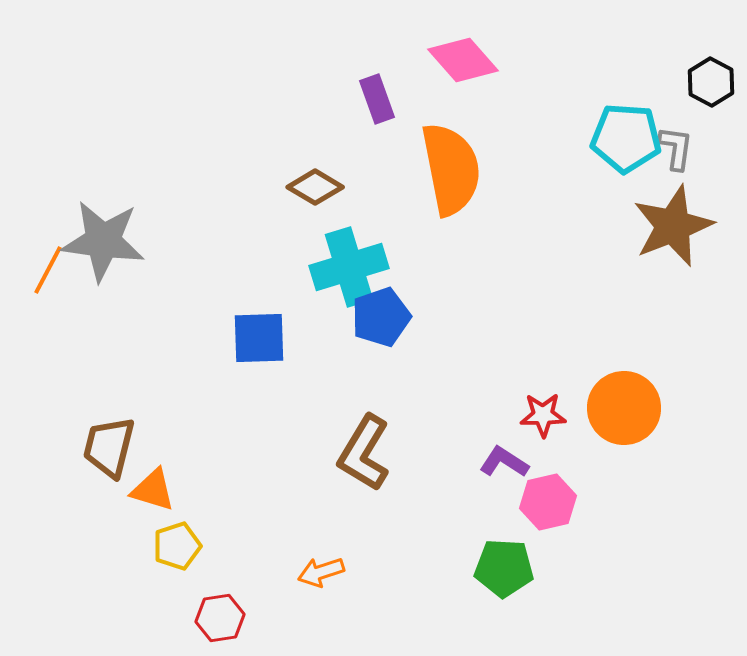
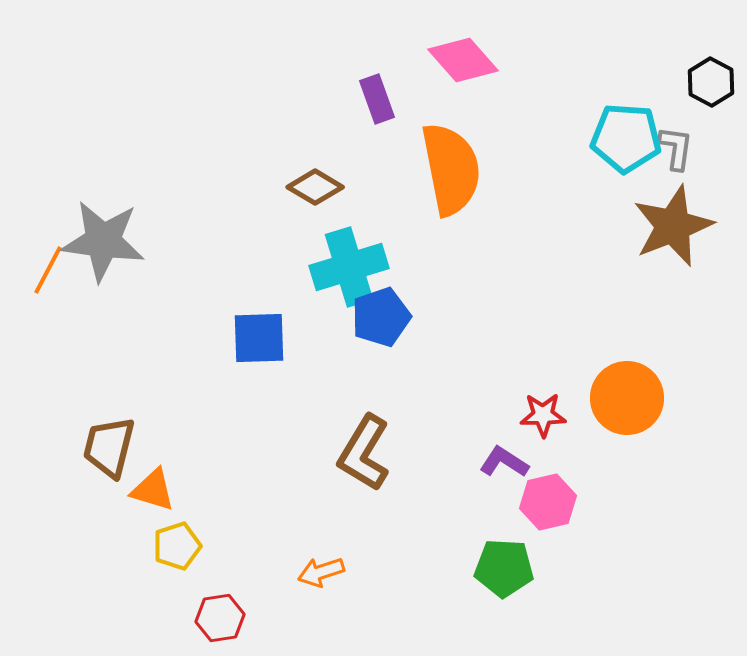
orange circle: moved 3 px right, 10 px up
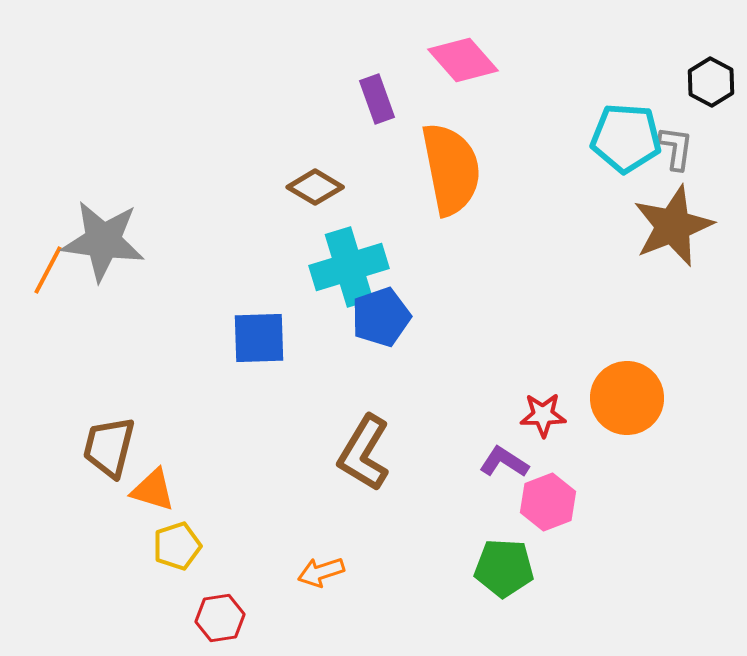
pink hexagon: rotated 8 degrees counterclockwise
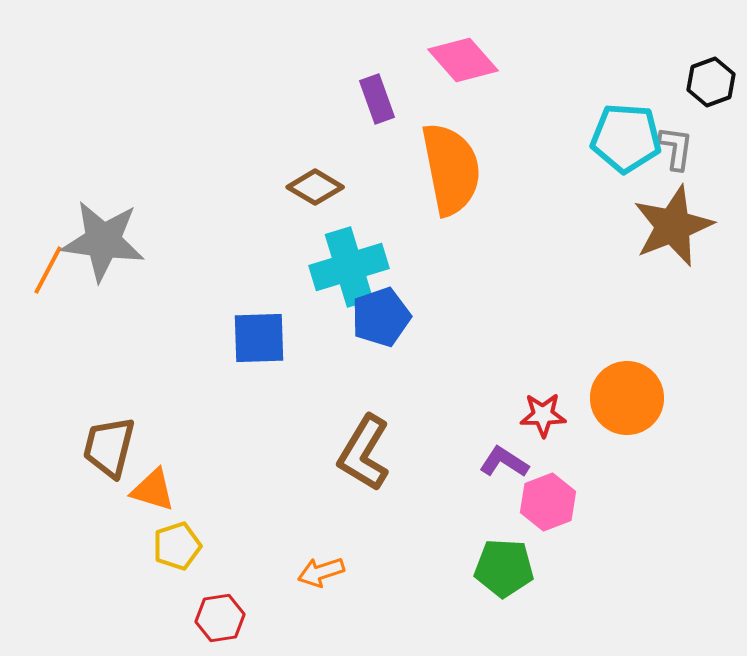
black hexagon: rotated 12 degrees clockwise
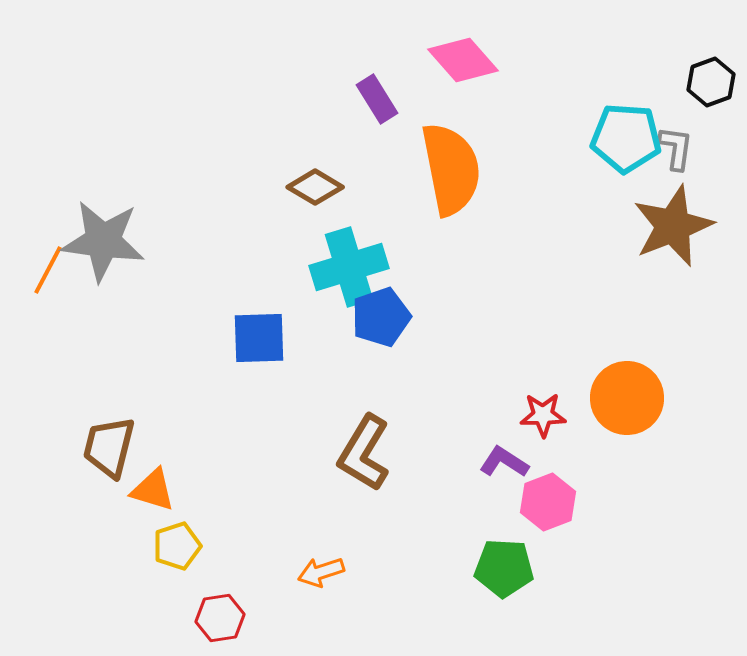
purple rectangle: rotated 12 degrees counterclockwise
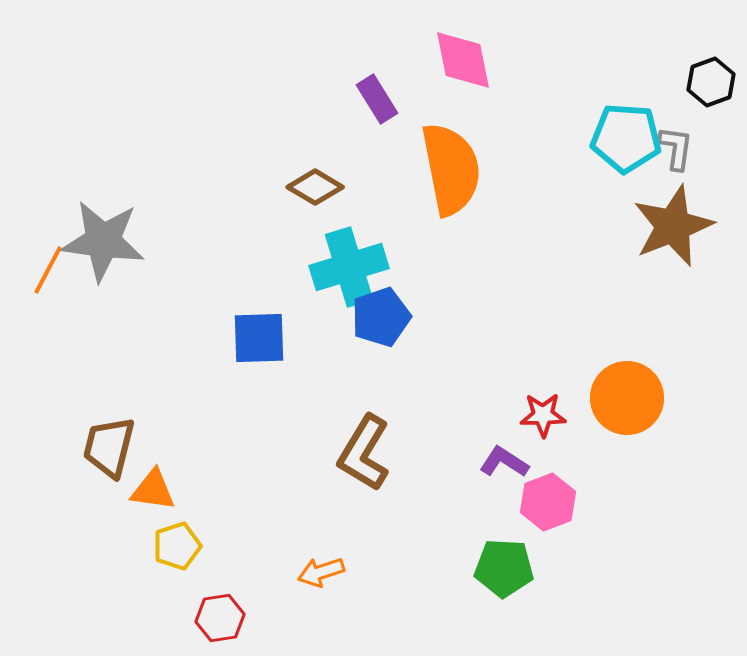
pink diamond: rotated 30 degrees clockwise
orange triangle: rotated 9 degrees counterclockwise
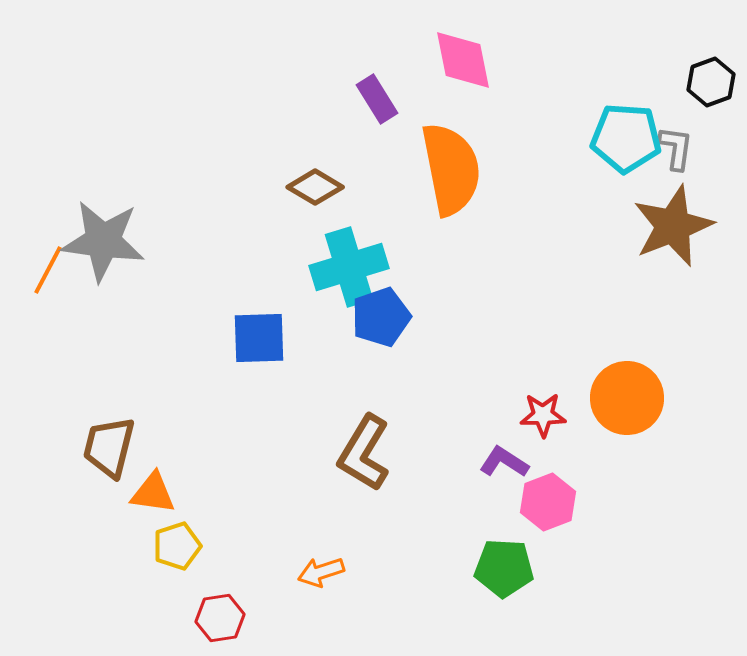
orange triangle: moved 3 px down
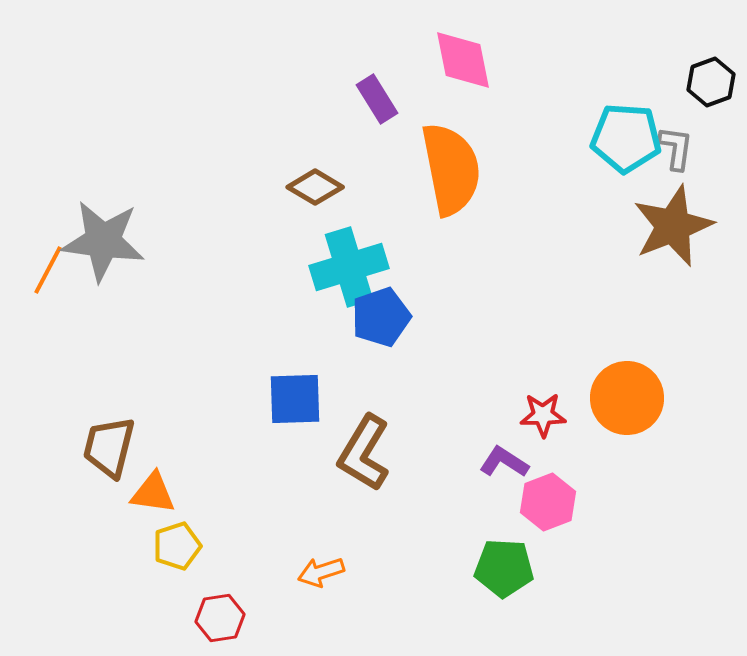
blue square: moved 36 px right, 61 px down
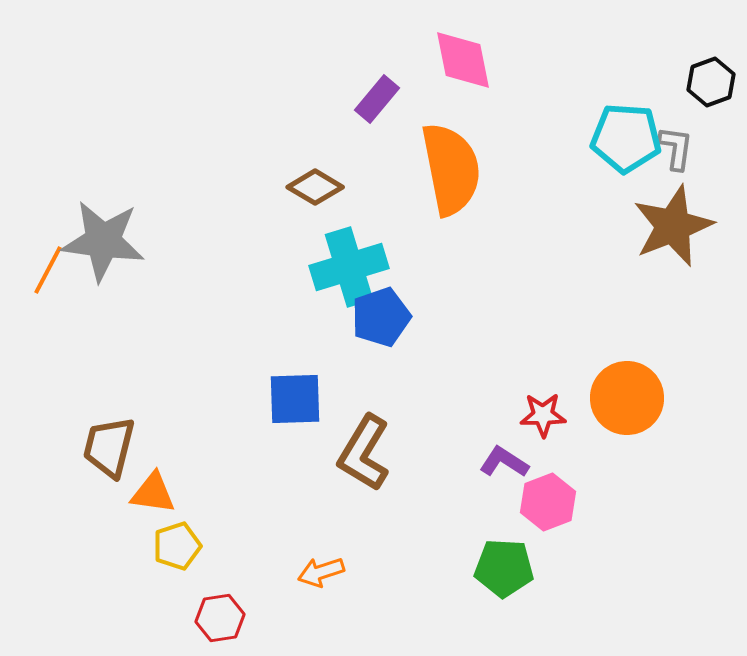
purple rectangle: rotated 72 degrees clockwise
